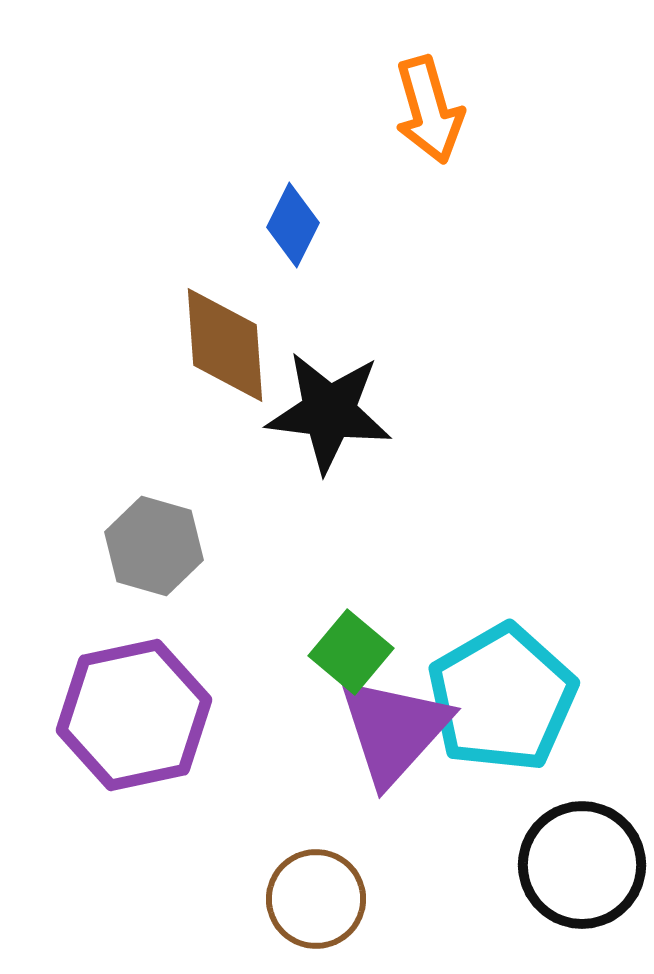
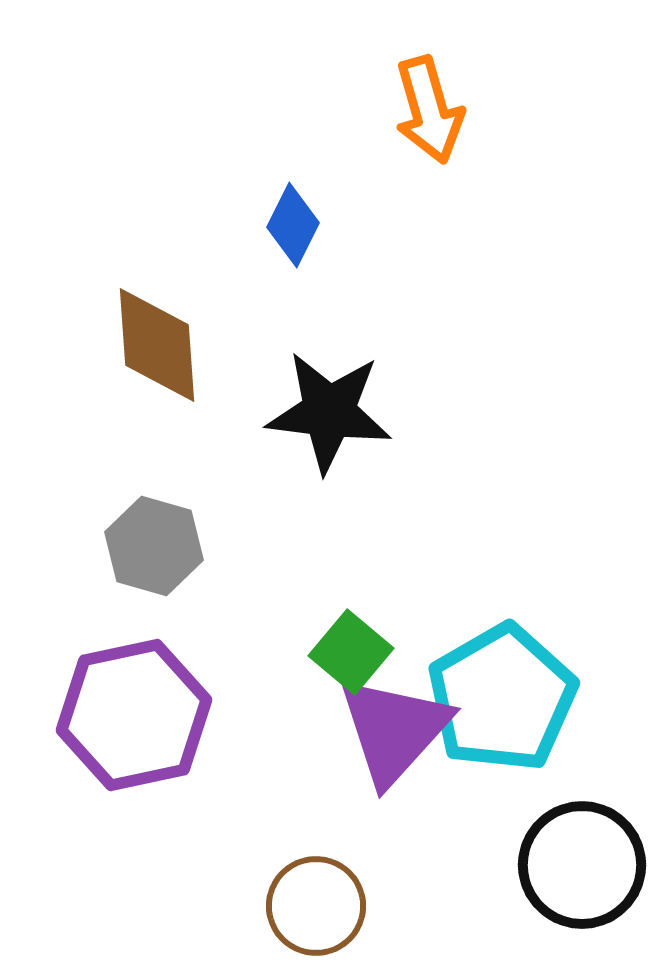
brown diamond: moved 68 px left
brown circle: moved 7 px down
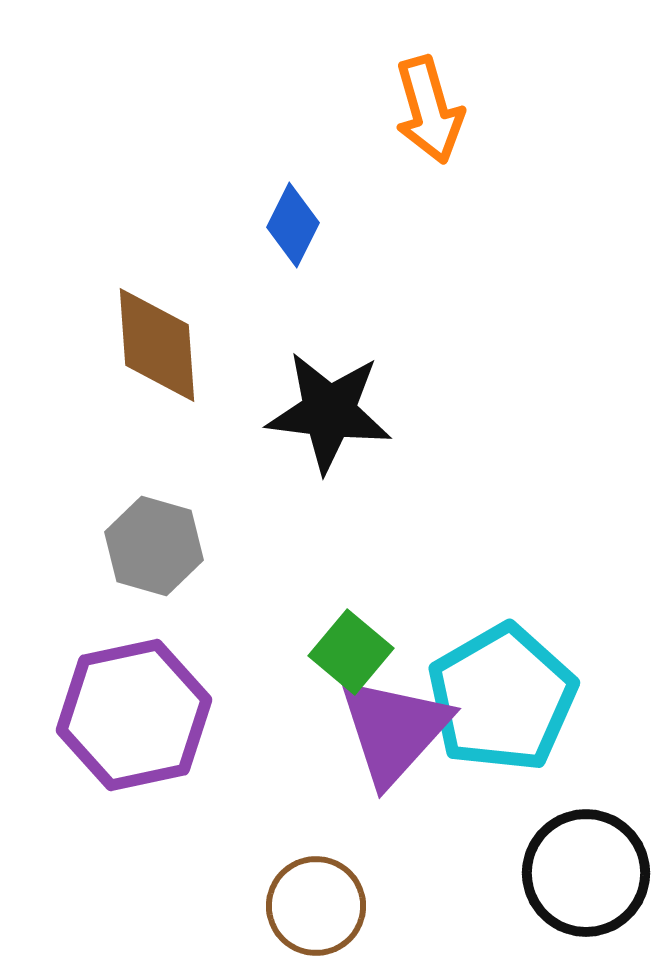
black circle: moved 4 px right, 8 px down
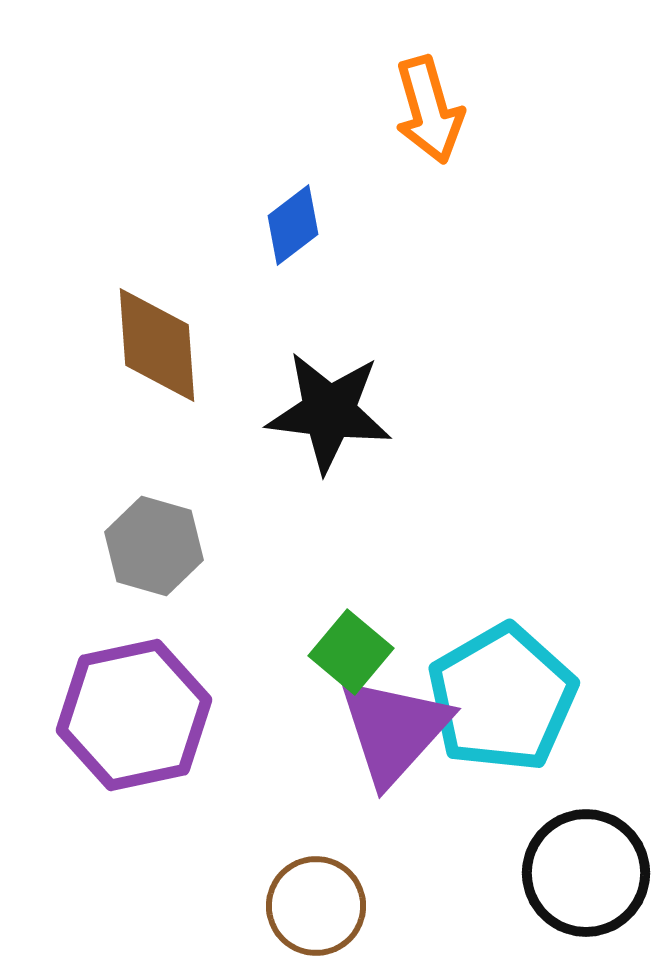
blue diamond: rotated 26 degrees clockwise
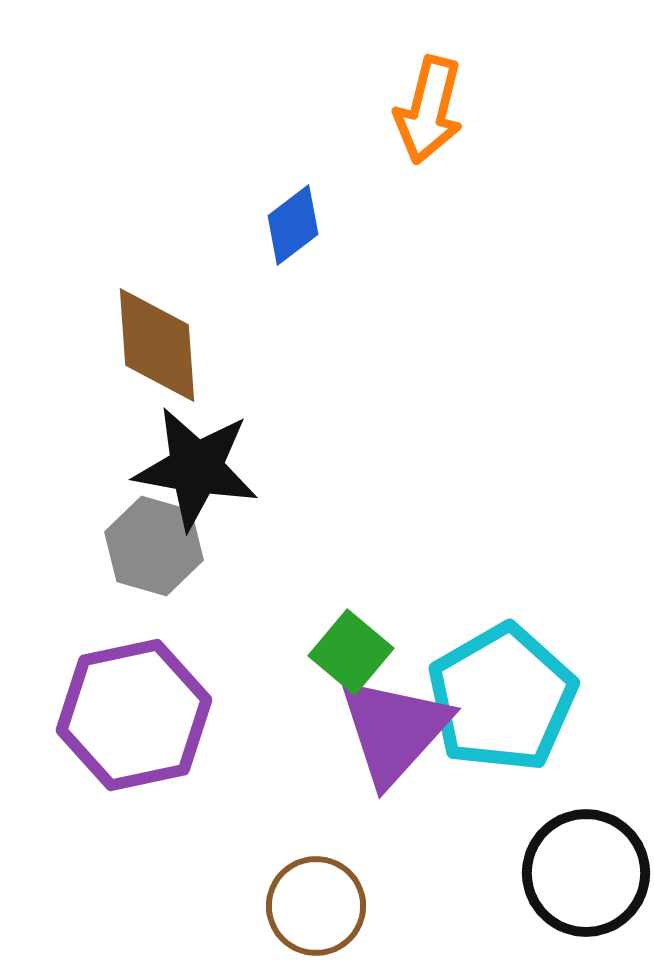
orange arrow: rotated 30 degrees clockwise
black star: moved 133 px left, 56 px down; rotated 3 degrees clockwise
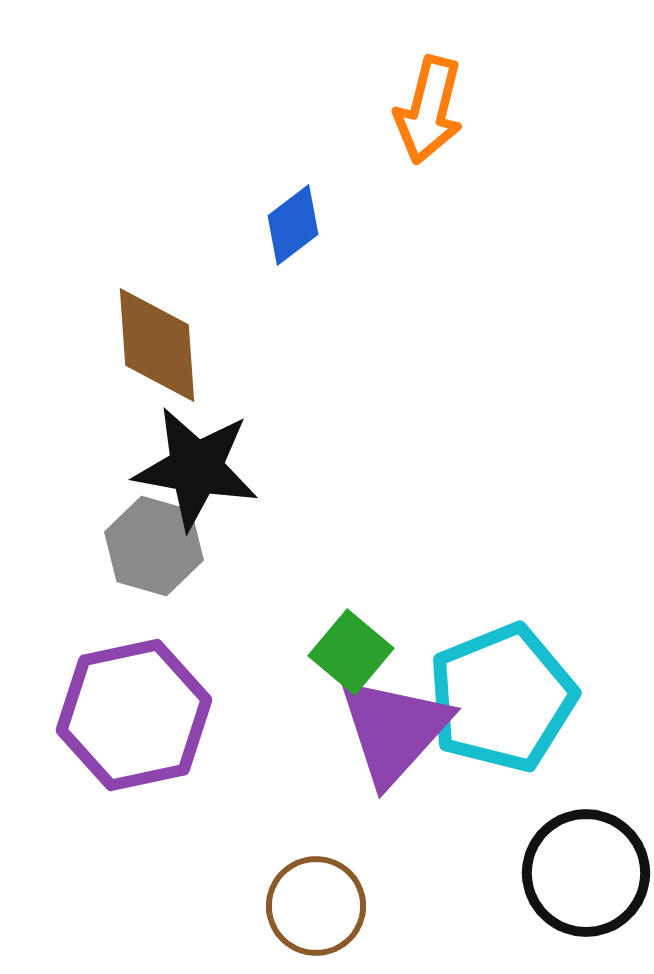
cyan pentagon: rotated 8 degrees clockwise
